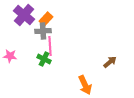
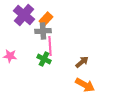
brown arrow: moved 28 px left
orange arrow: rotated 36 degrees counterclockwise
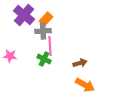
brown arrow: moved 2 px left, 1 px down; rotated 24 degrees clockwise
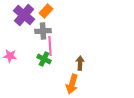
orange rectangle: moved 8 px up
brown arrow: rotated 72 degrees counterclockwise
orange arrow: moved 13 px left, 1 px up; rotated 78 degrees clockwise
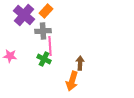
orange arrow: moved 3 px up
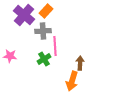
pink line: moved 5 px right
green cross: rotated 32 degrees clockwise
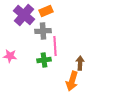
orange rectangle: rotated 24 degrees clockwise
green cross: moved 1 px down; rotated 24 degrees clockwise
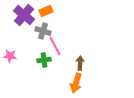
gray cross: rotated 21 degrees clockwise
pink line: rotated 24 degrees counterclockwise
orange arrow: moved 4 px right, 2 px down
